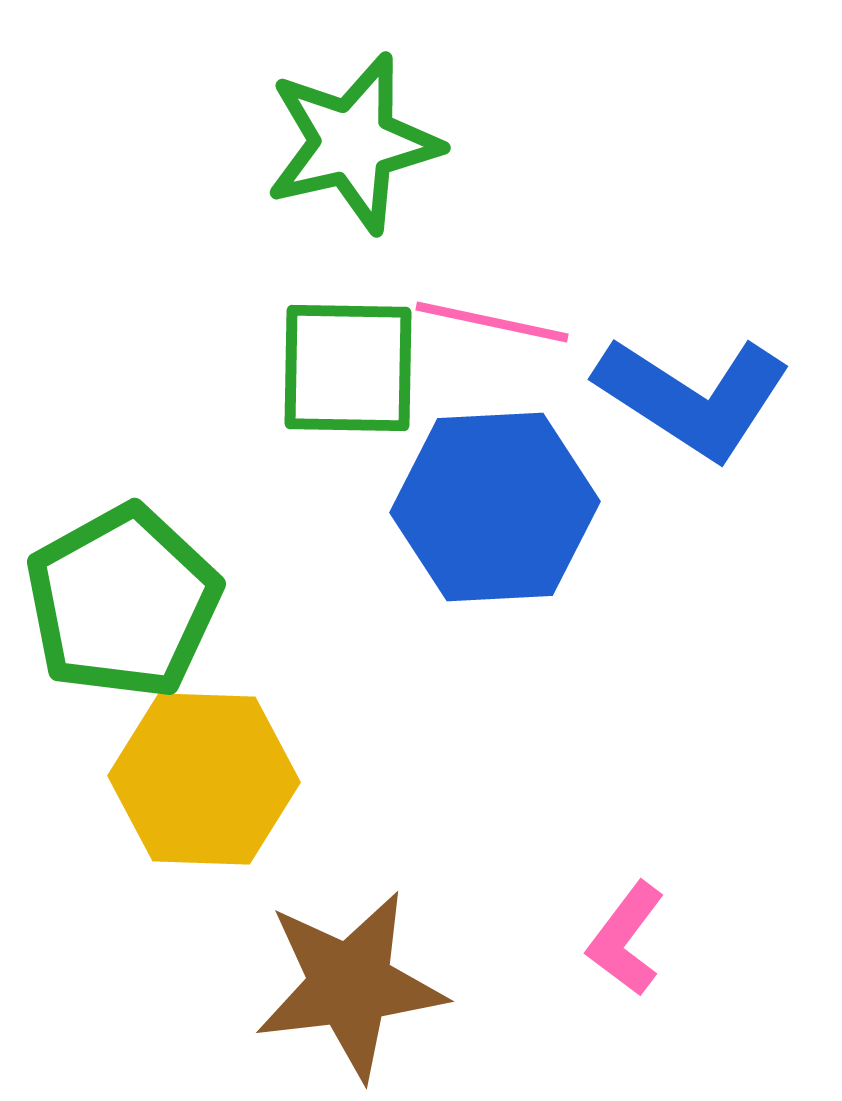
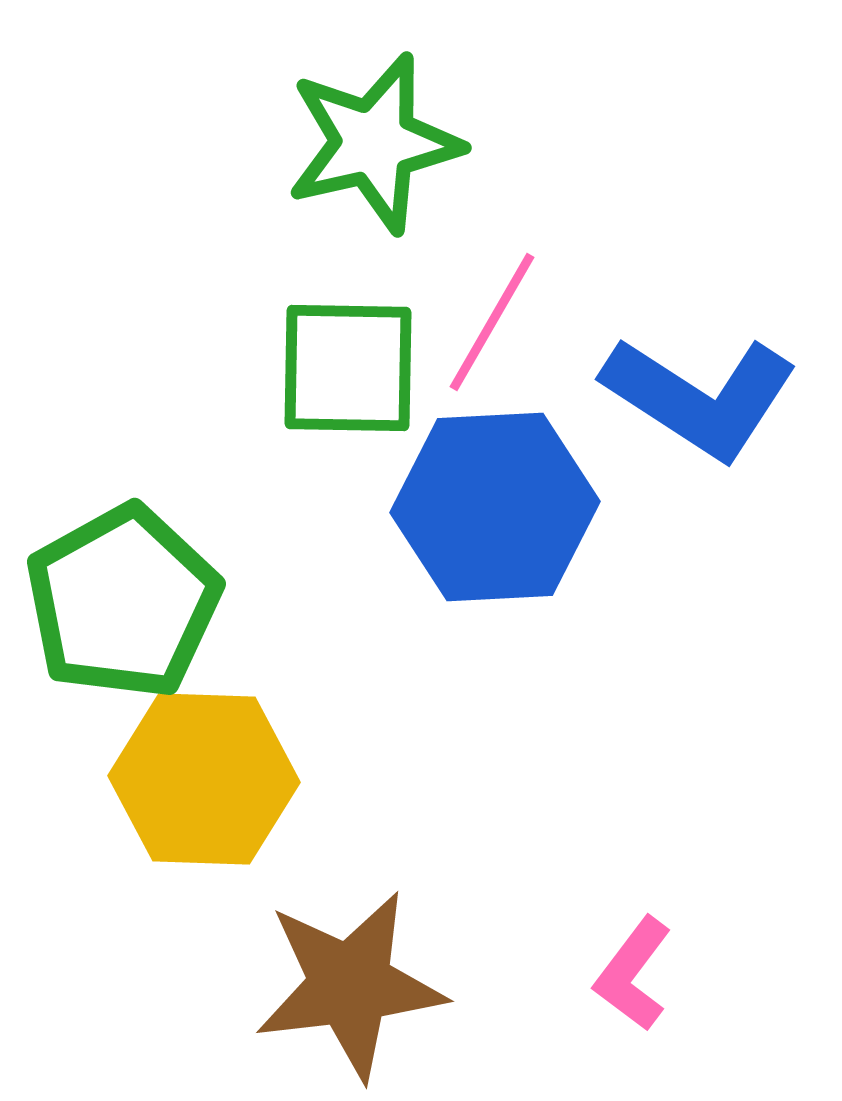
green star: moved 21 px right
pink line: rotated 72 degrees counterclockwise
blue L-shape: moved 7 px right
pink L-shape: moved 7 px right, 35 px down
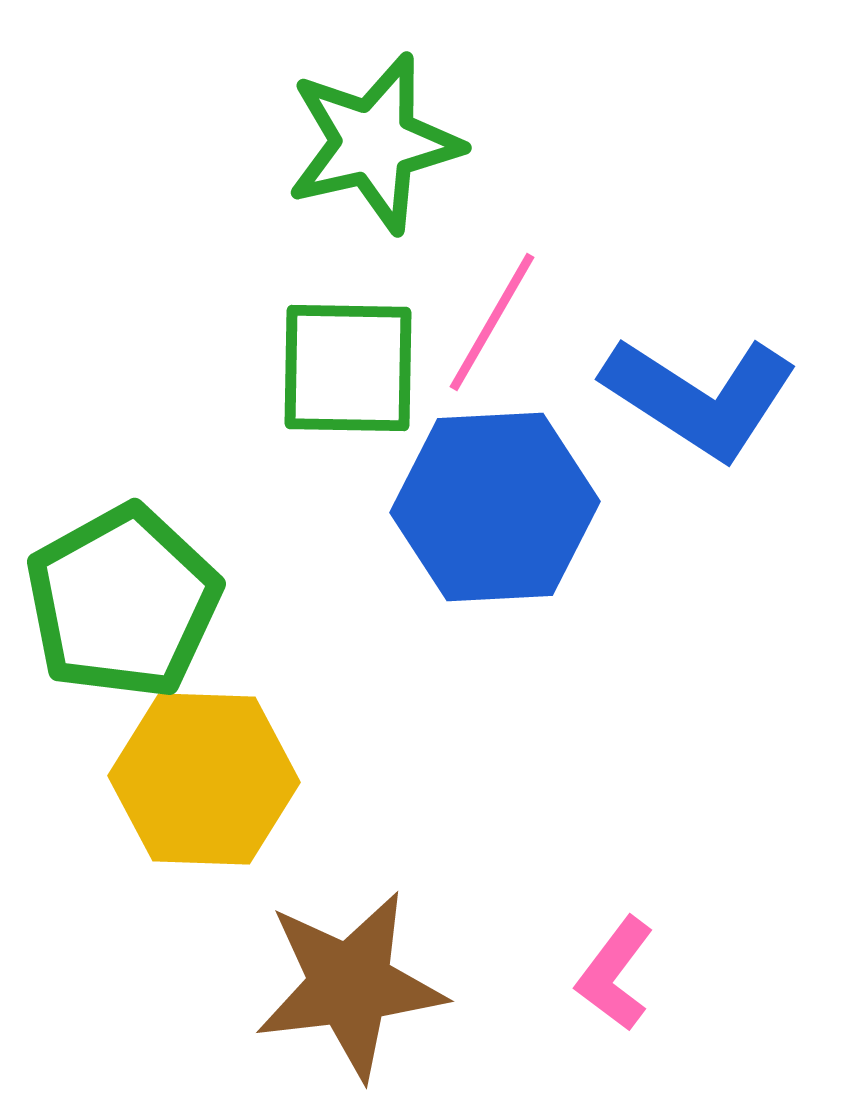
pink L-shape: moved 18 px left
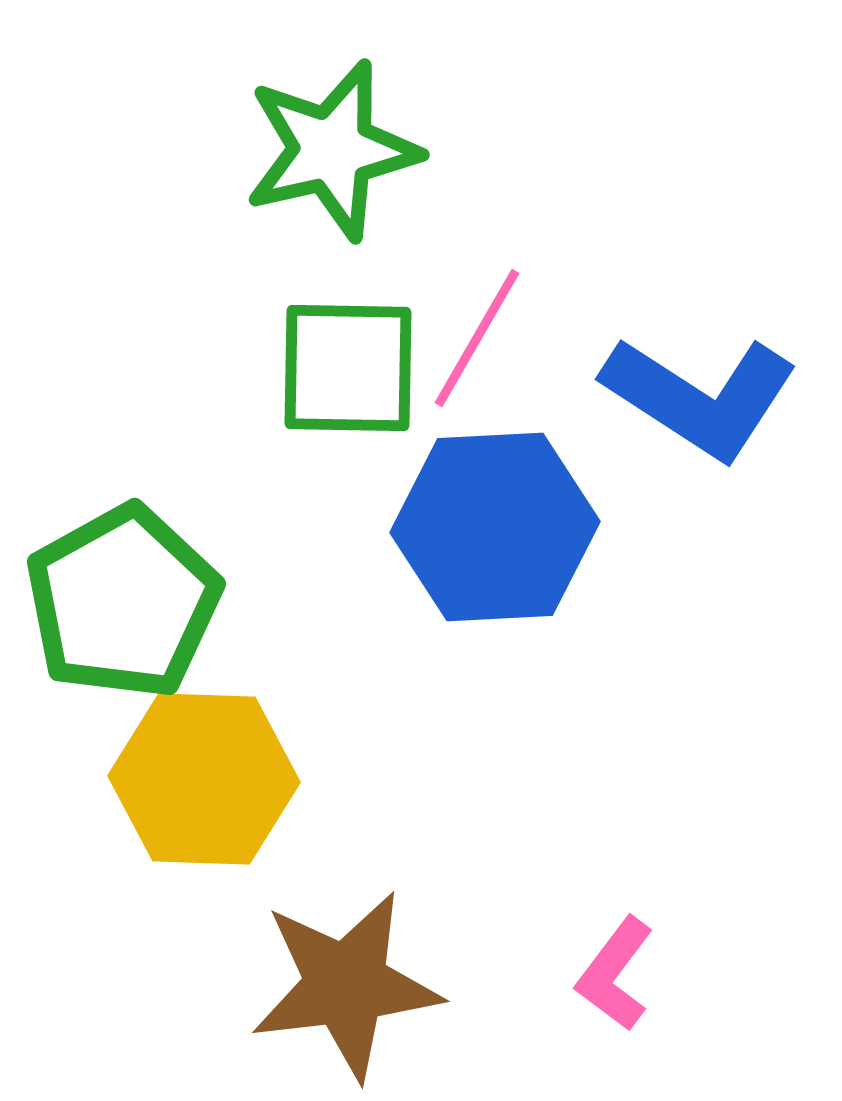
green star: moved 42 px left, 7 px down
pink line: moved 15 px left, 16 px down
blue hexagon: moved 20 px down
brown star: moved 4 px left
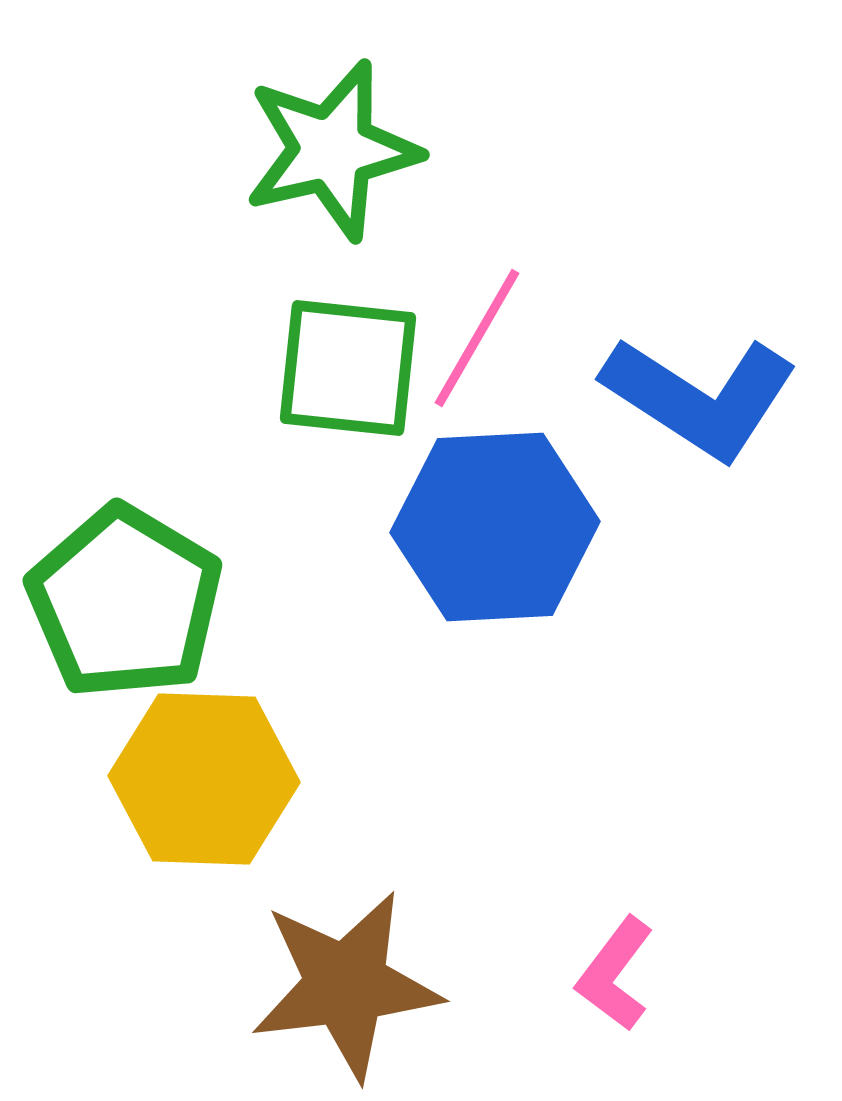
green square: rotated 5 degrees clockwise
green pentagon: moved 2 px right; rotated 12 degrees counterclockwise
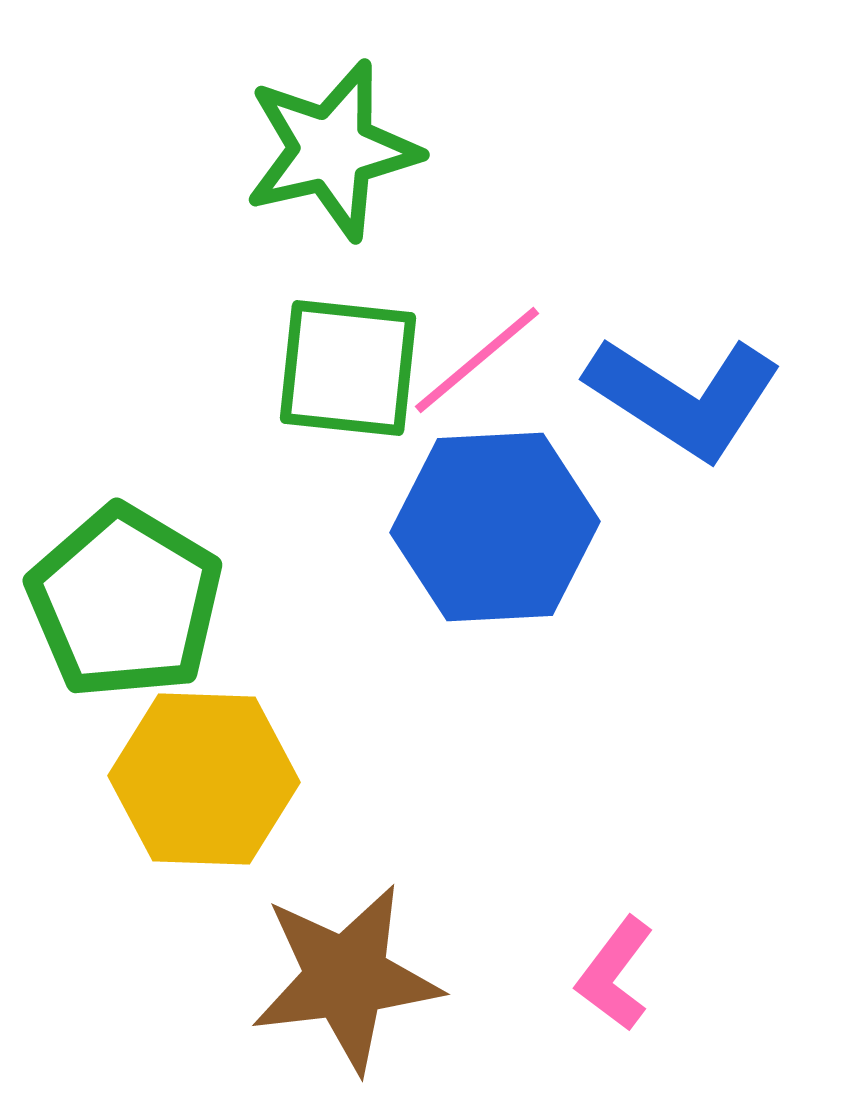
pink line: moved 22 px down; rotated 20 degrees clockwise
blue L-shape: moved 16 px left
brown star: moved 7 px up
